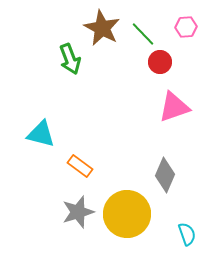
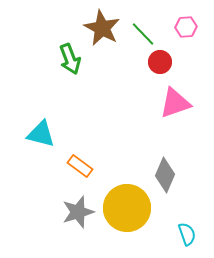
pink triangle: moved 1 px right, 4 px up
yellow circle: moved 6 px up
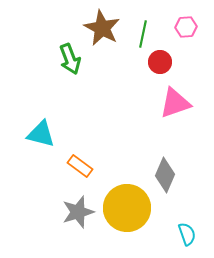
green line: rotated 56 degrees clockwise
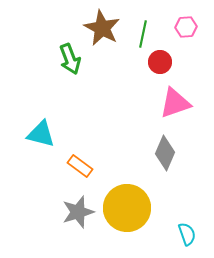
gray diamond: moved 22 px up
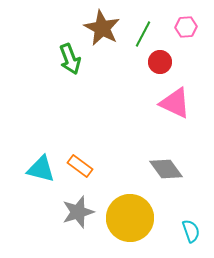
green line: rotated 16 degrees clockwise
pink triangle: rotated 44 degrees clockwise
cyan triangle: moved 35 px down
gray diamond: moved 1 px right, 16 px down; rotated 60 degrees counterclockwise
yellow circle: moved 3 px right, 10 px down
cyan semicircle: moved 4 px right, 3 px up
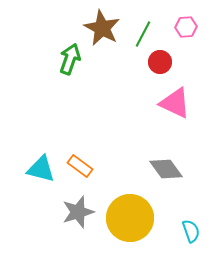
green arrow: rotated 140 degrees counterclockwise
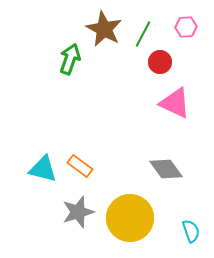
brown star: moved 2 px right, 1 px down
cyan triangle: moved 2 px right
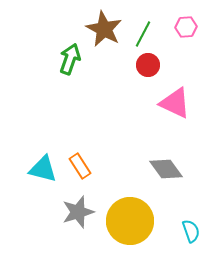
red circle: moved 12 px left, 3 px down
orange rectangle: rotated 20 degrees clockwise
yellow circle: moved 3 px down
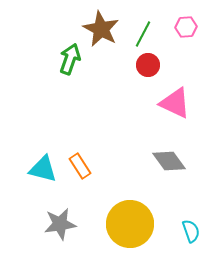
brown star: moved 3 px left
gray diamond: moved 3 px right, 8 px up
gray star: moved 18 px left, 12 px down; rotated 8 degrees clockwise
yellow circle: moved 3 px down
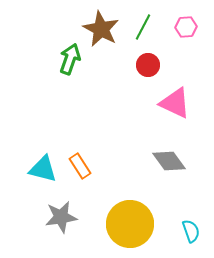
green line: moved 7 px up
gray star: moved 1 px right, 7 px up
